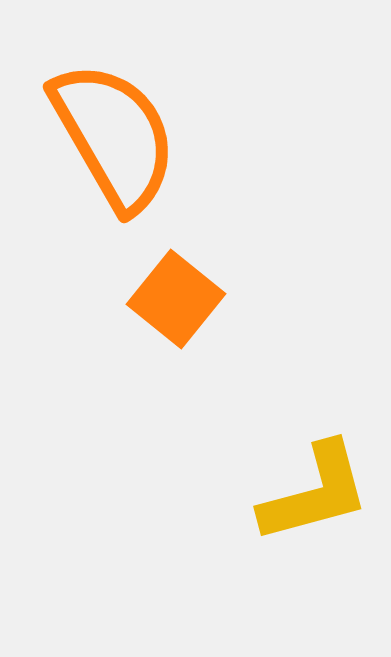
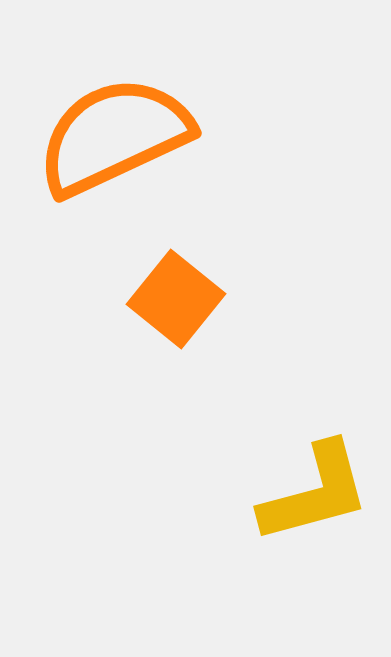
orange semicircle: rotated 85 degrees counterclockwise
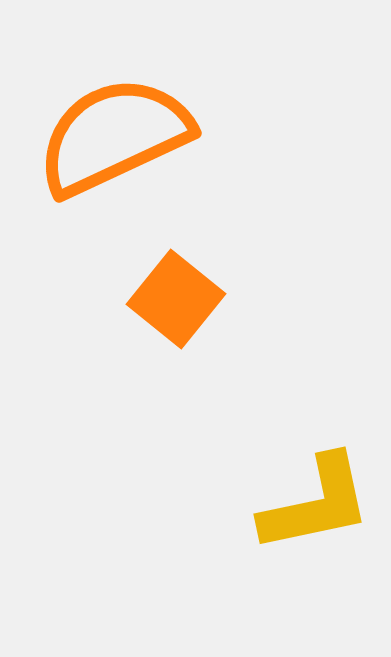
yellow L-shape: moved 1 px right, 11 px down; rotated 3 degrees clockwise
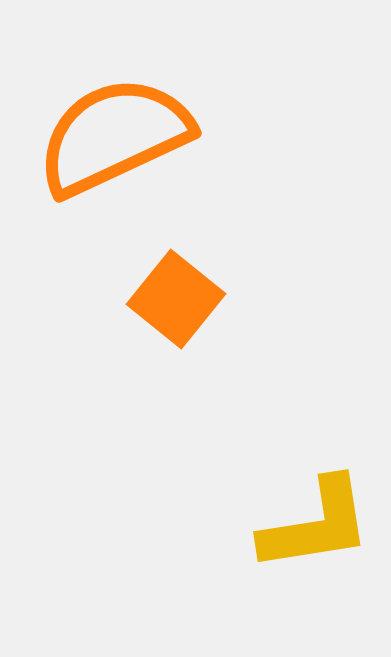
yellow L-shape: moved 21 px down; rotated 3 degrees clockwise
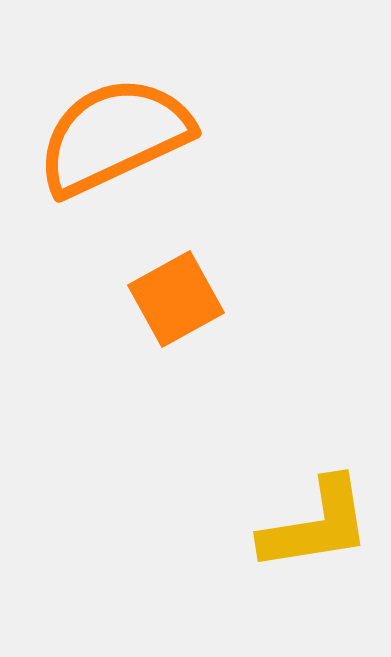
orange square: rotated 22 degrees clockwise
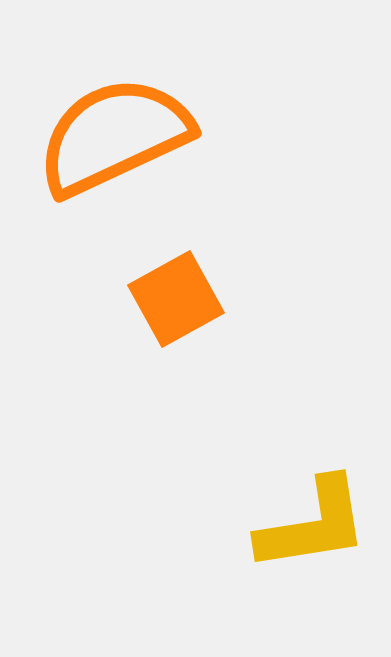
yellow L-shape: moved 3 px left
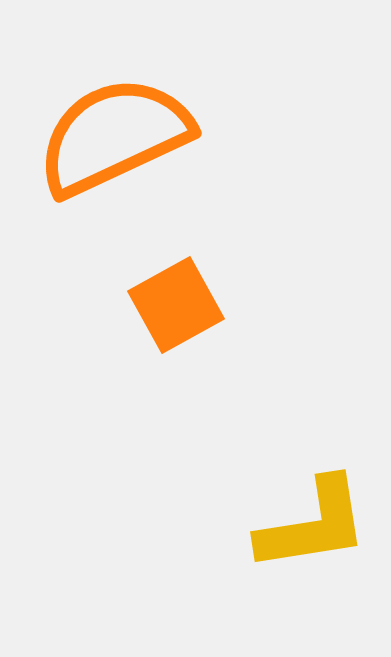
orange square: moved 6 px down
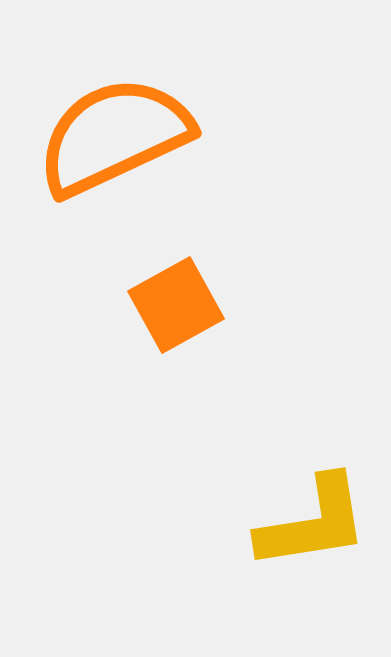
yellow L-shape: moved 2 px up
